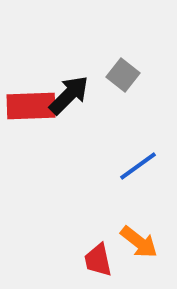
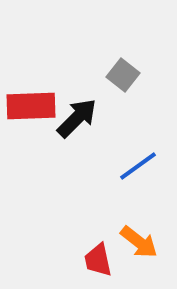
black arrow: moved 8 px right, 23 px down
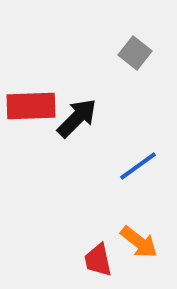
gray square: moved 12 px right, 22 px up
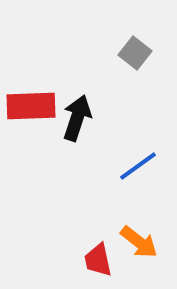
black arrow: rotated 27 degrees counterclockwise
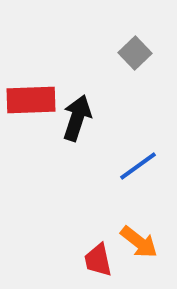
gray square: rotated 8 degrees clockwise
red rectangle: moved 6 px up
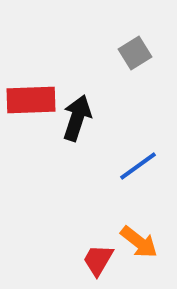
gray square: rotated 12 degrees clockwise
red trapezoid: rotated 42 degrees clockwise
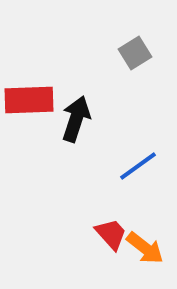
red rectangle: moved 2 px left
black arrow: moved 1 px left, 1 px down
orange arrow: moved 6 px right, 6 px down
red trapezoid: moved 13 px right, 26 px up; rotated 108 degrees clockwise
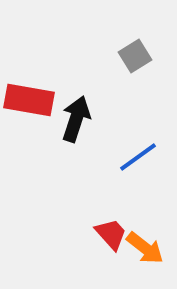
gray square: moved 3 px down
red rectangle: rotated 12 degrees clockwise
blue line: moved 9 px up
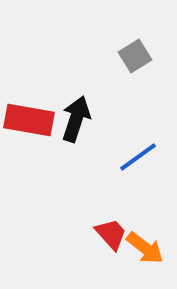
red rectangle: moved 20 px down
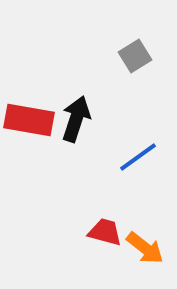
red trapezoid: moved 6 px left, 2 px up; rotated 33 degrees counterclockwise
